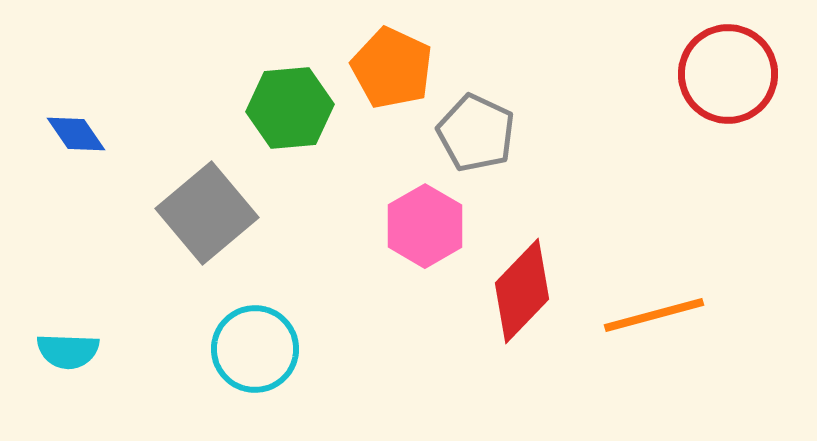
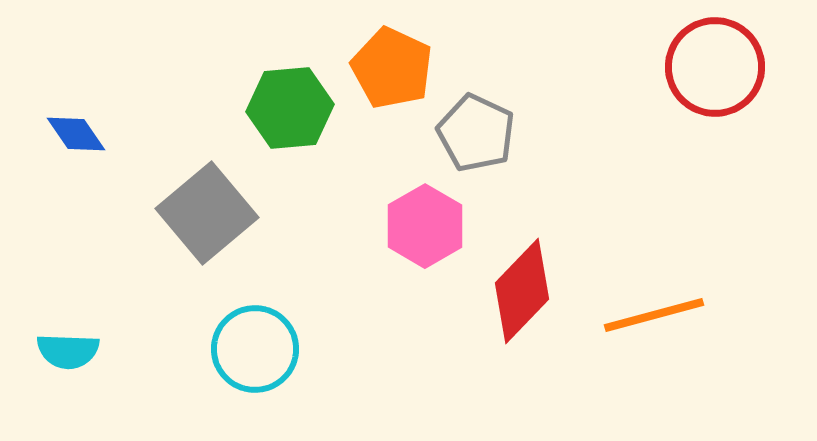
red circle: moved 13 px left, 7 px up
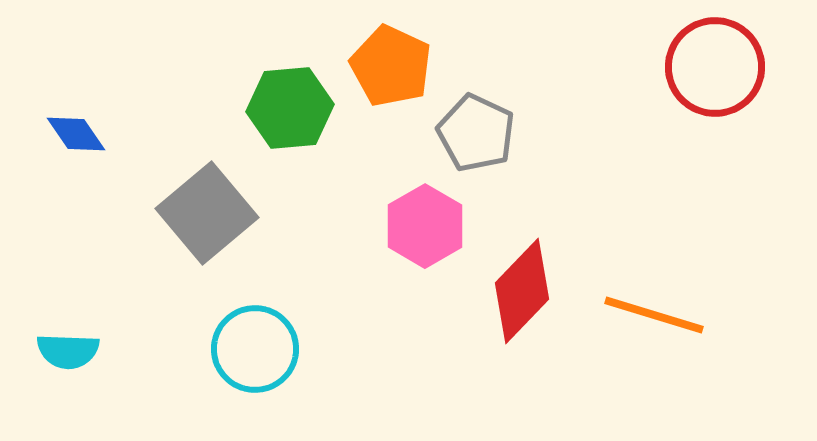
orange pentagon: moved 1 px left, 2 px up
orange line: rotated 32 degrees clockwise
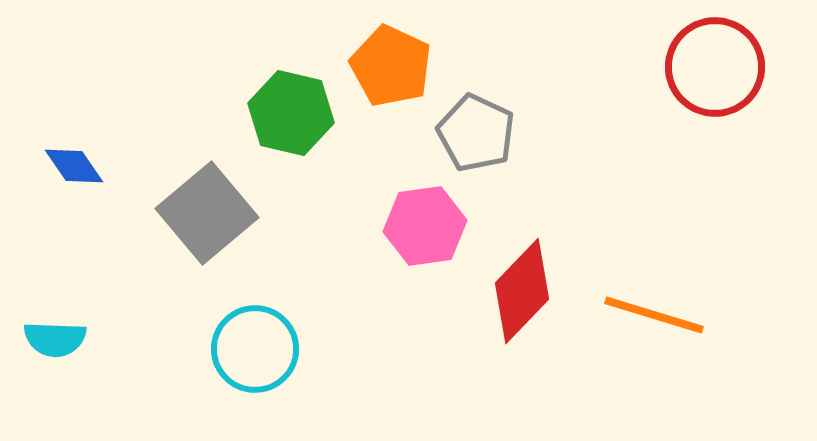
green hexagon: moved 1 px right, 5 px down; rotated 18 degrees clockwise
blue diamond: moved 2 px left, 32 px down
pink hexagon: rotated 22 degrees clockwise
cyan semicircle: moved 13 px left, 12 px up
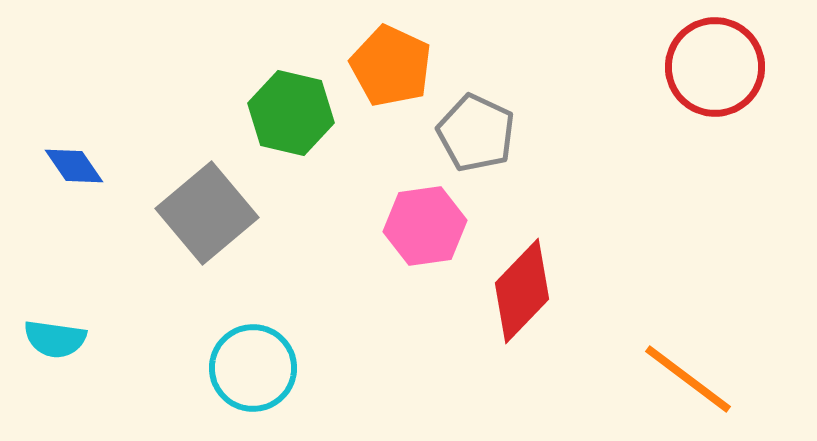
orange line: moved 34 px right, 64 px down; rotated 20 degrees clockwise
cyan semicircle: rotated 6 degrees clockwise
cyan circle: moved 2 px left, 19 px down
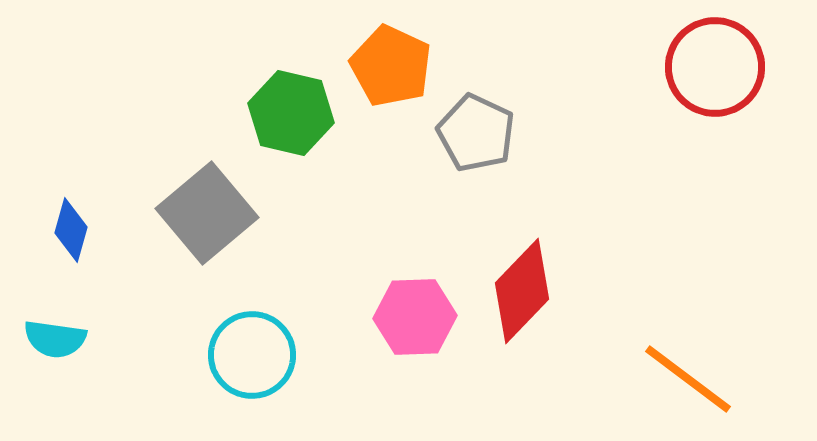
blue diamond: moved 3 px left, 64 px down; rotated 50 degrees clockwise
pink hexagon: moved 10 px left, 91 px down; rotated 6 degrees clockwise
cyan circle: moved 1 px left, 13 px up
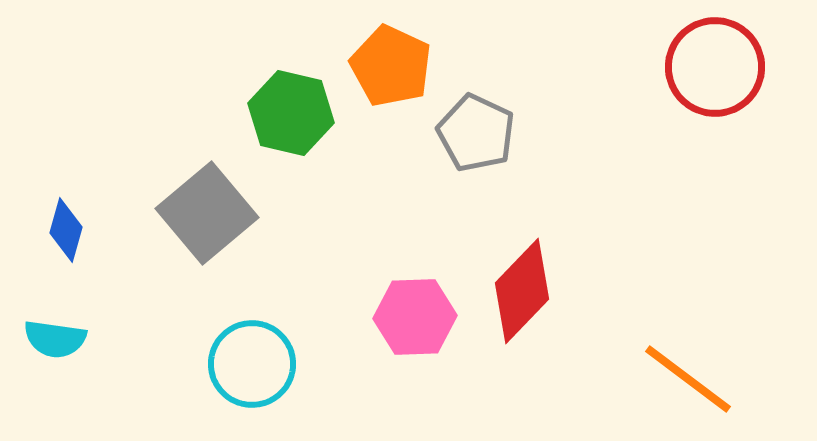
blue diamond: moved 5 px left
cyan circle: moved 9 px down
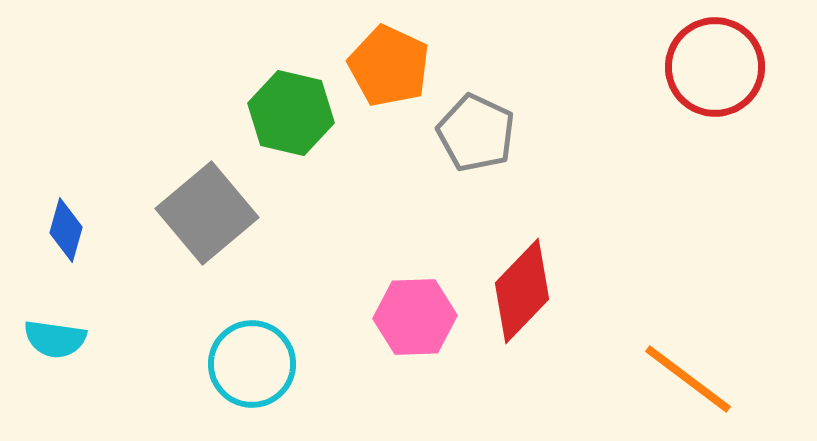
orange pentagon: moved 2 px left
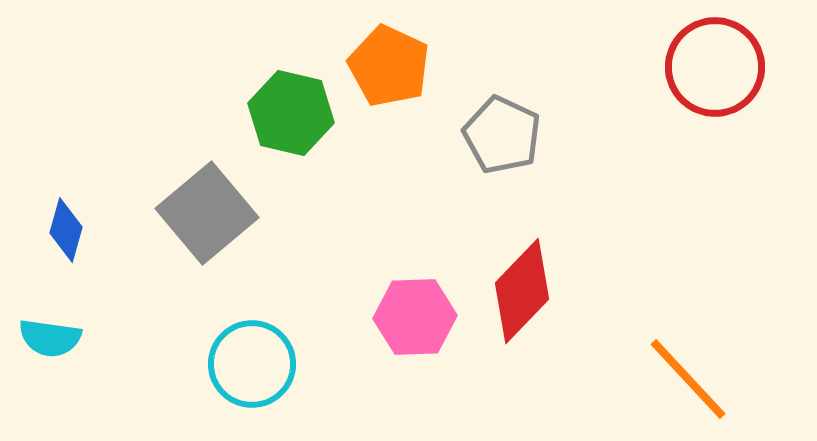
gray pentagon: moved 26 px right, 2 px down
cyan semicircle: moved 5 px left, 1 px up
orange line: rotated 10 degrees clockwise
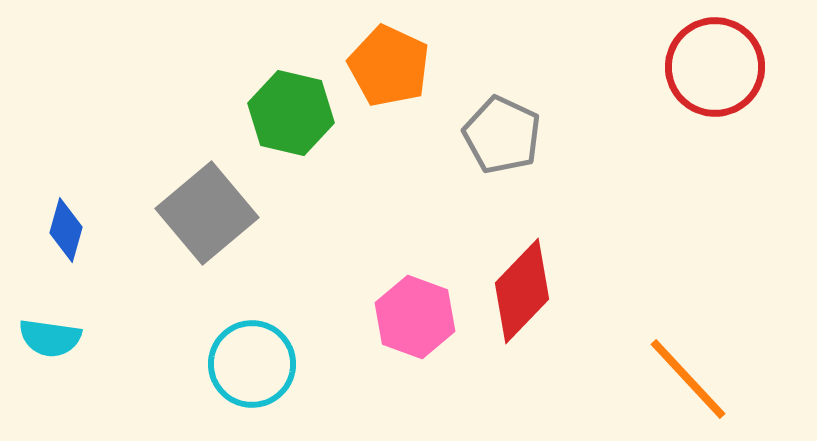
pink hexagon: rotated 22 degrees clockwise
